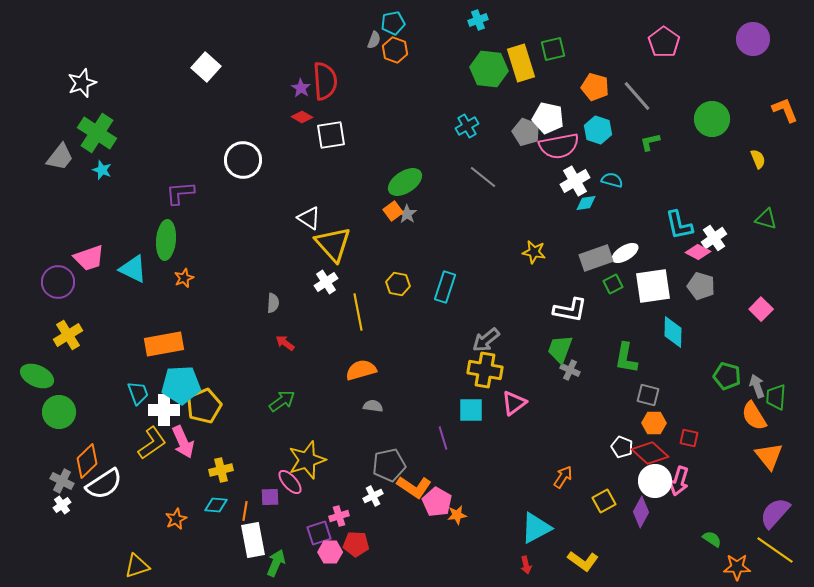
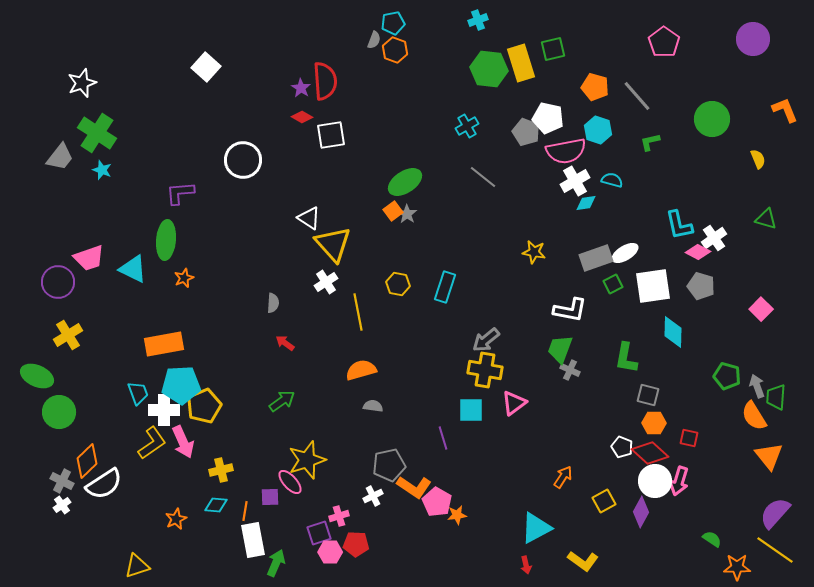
pink semicircle at (559, 146): moved 7 px right, 5 px down
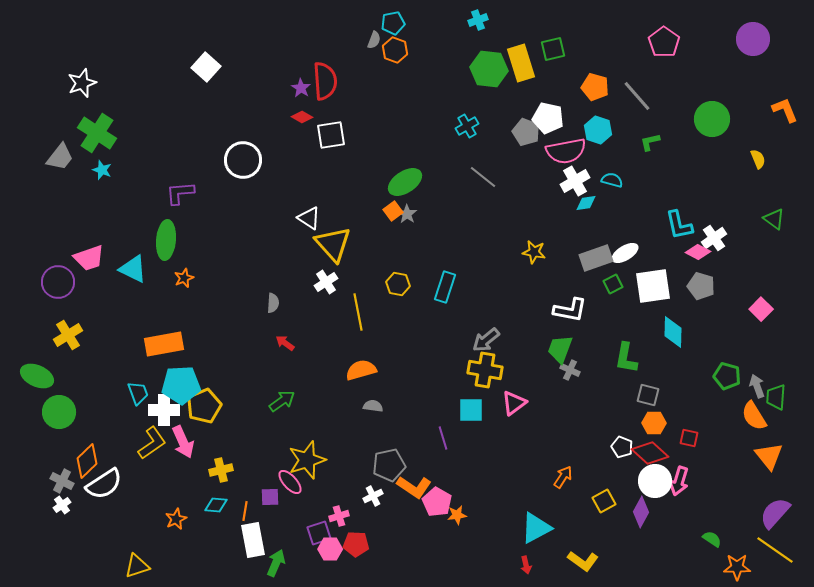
green triangle at (766, 219): moved 8 px right; rotated 20 degrees clockwise
pink hexagon at (330, 552): moved 3 px up
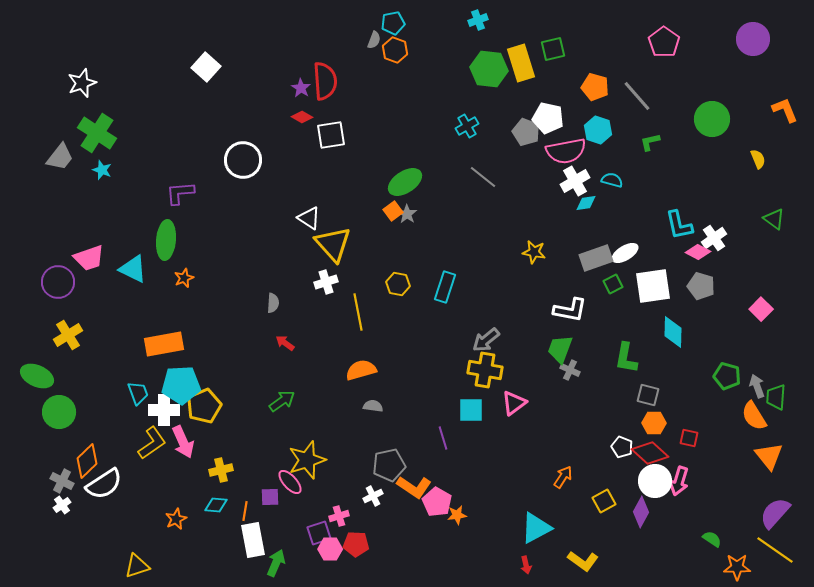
white cross at (326, 282): rotated 15 degrees clockwise
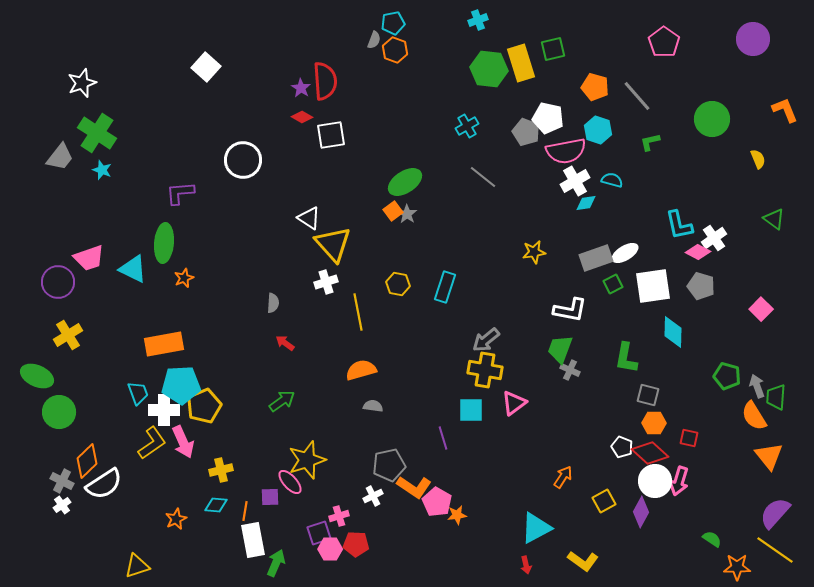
green ellipse at (166, 240): moved 2 px left, 3 px down
yellow star at (534, 252): rotated 20 degrees counterclockwise
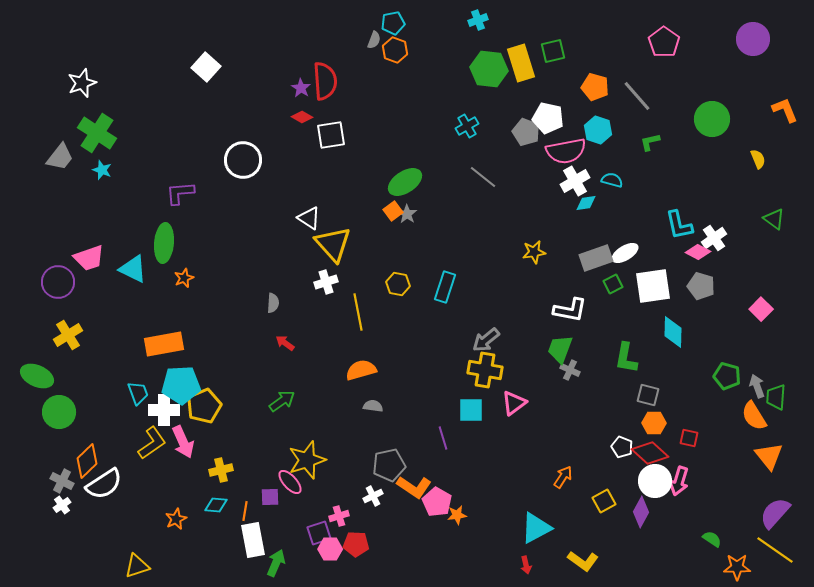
green square at (553, 49): moved 2 px down
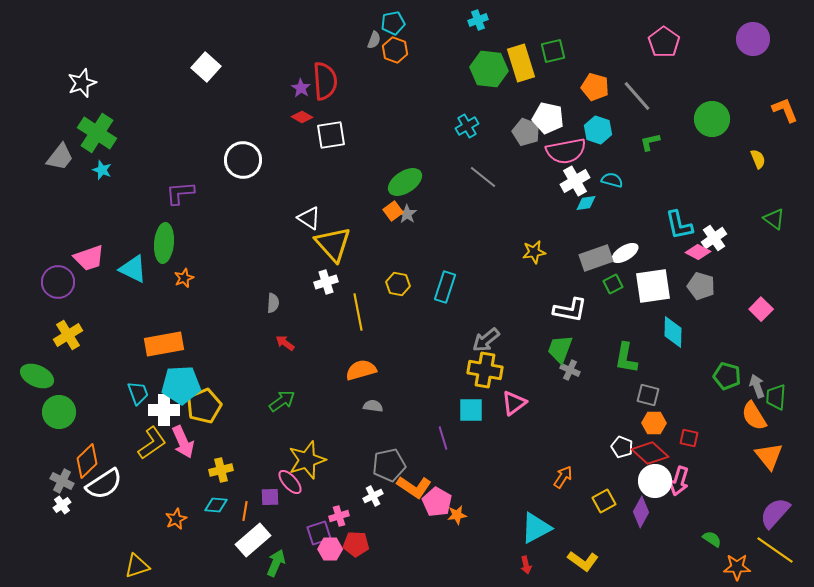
white rectangle at (253, 540): rotated 60 degrees clockwise
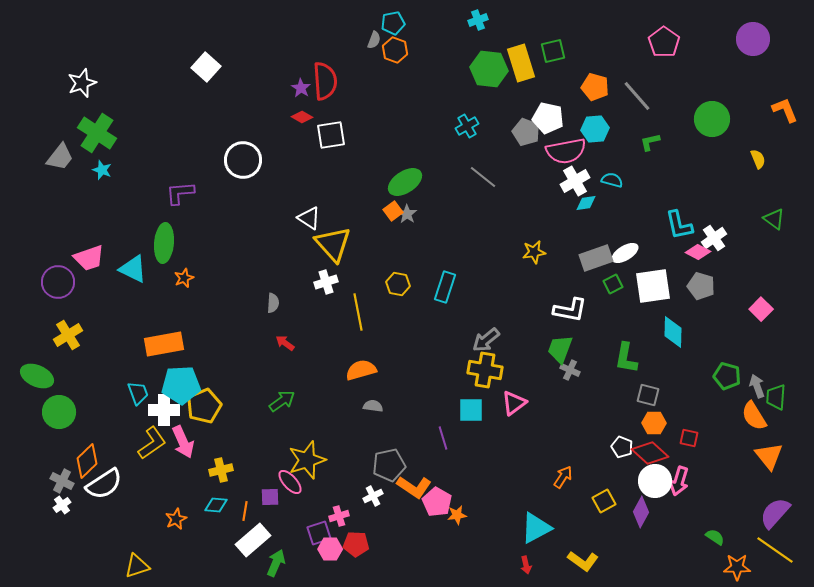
cyan hexagon at (598, 130): moved 3 px left, 1 px up; rotated 24 degrees counterclockwise
green semicircle at (712, 539): moved 3 px right, 2 px up
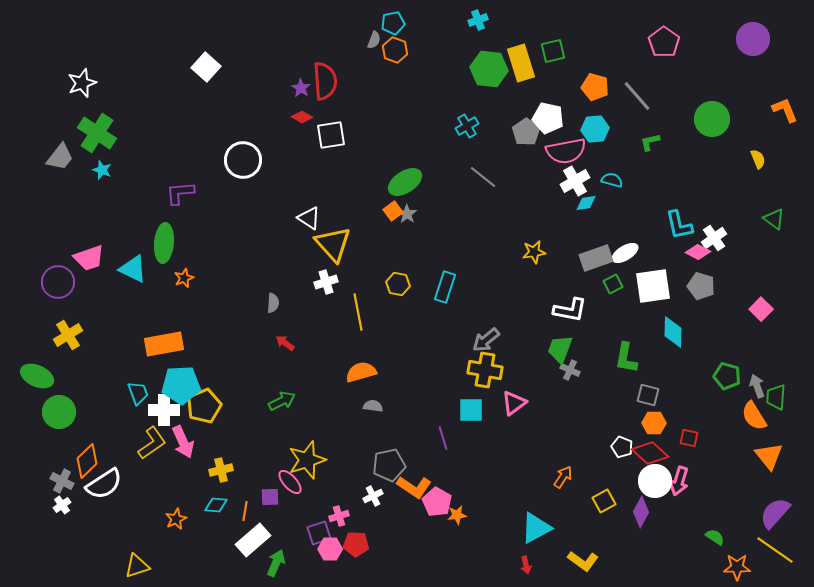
gray pentagon at (526, 132): rotated 16 degrees clockwise
orange semicircle at (361, 370): moved 2 px down
green arrow at (282, 401): rotated 8 degrees clockwise
